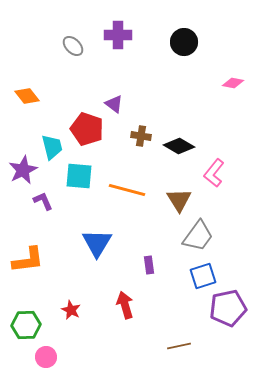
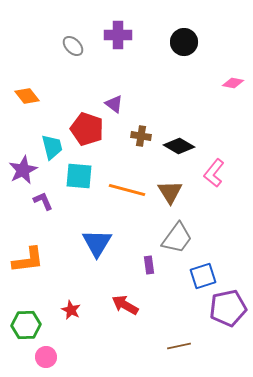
brown triangle: moved 9 px left, 8 px up
gray trapezoid: moved 21 px left, 2 px down
red arrow: rotated 44 degrees counterclockwise
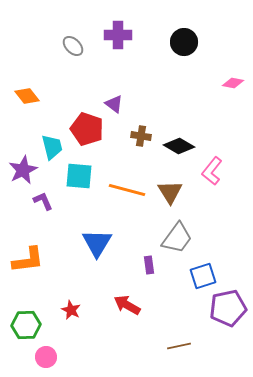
pink L-shape: moved 2 px left, 2 px up
red arrow: moved 2 px right
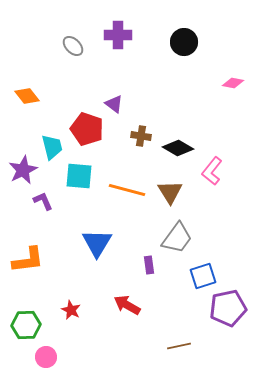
black diamond: moved 1 px left, 2 px down
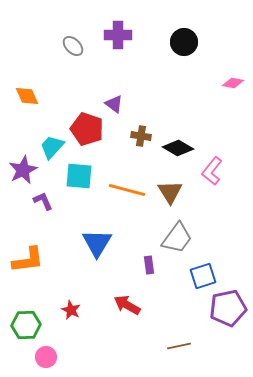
orange diamond: rotated 15 degrees clockwise
cyan trapezoid: rotated 124 degrees counterclockwise
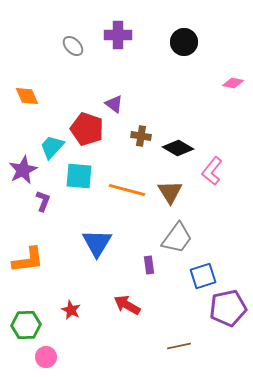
purple L-shape: rotated 45 degrees clockwise
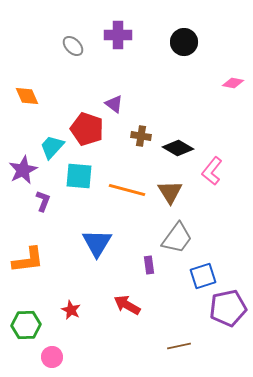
pink circle: moved 6 px right
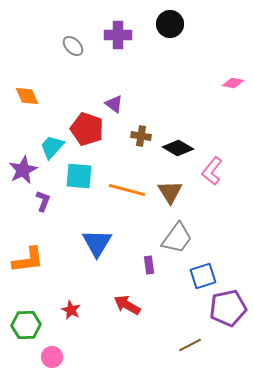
black circle: moved 14 px left, 18 px up
brown line: moved 11 px right, 1 px up; rotated 15 degrees counterclockwise
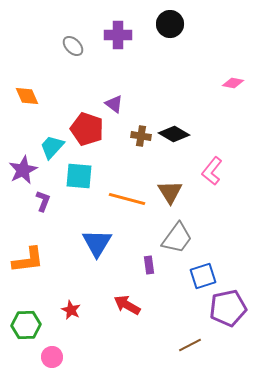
black diamond: moved 4 px left, 14 px up
orange line: moved 9 px down
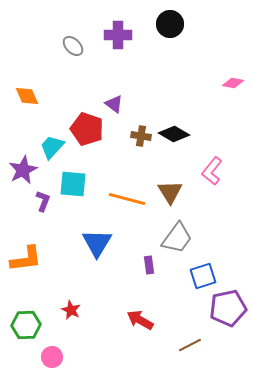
cyan square: moved 6 px left, 8 px down
orange L-shape: moved 2 px left, 1 px up
red arrow: moved 13 px right, 15 px down
